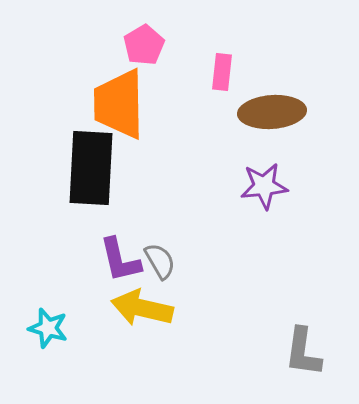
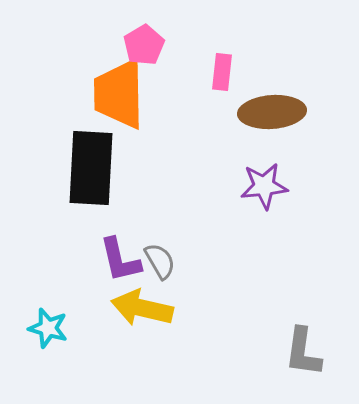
orange trapezoid: moved 10 px up
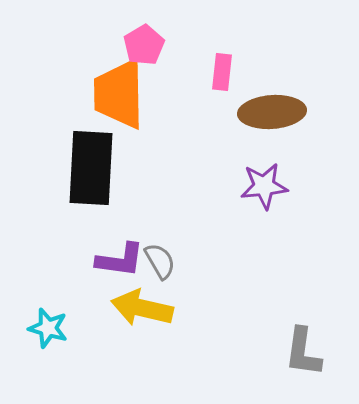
purple L-shape: rotated 69 degrees counterclockwise
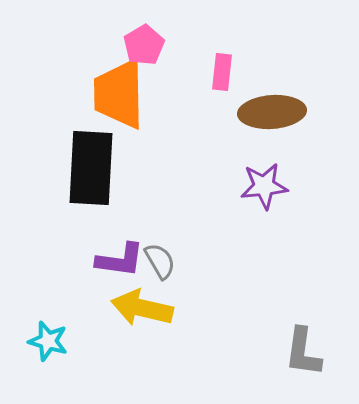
cyan star: moved 13 px down
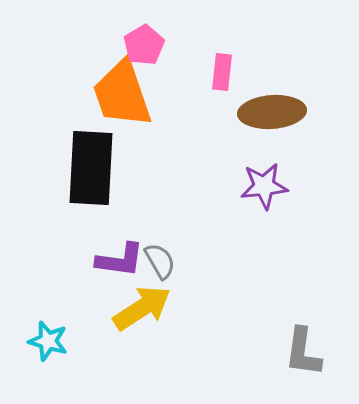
orange trapezoid: moved 3 px right; rotated 18 degrees counterclockwise
yellow arrow: rotated 134 degrees clockwise
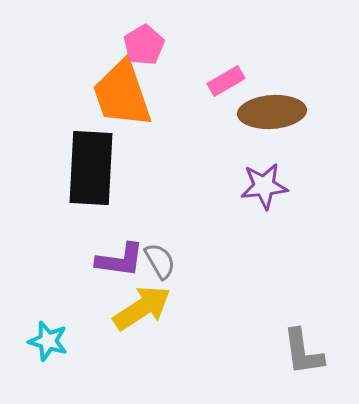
pink rectangle: moved 4 px right, 9 px down; rotated 54 degrees clockwise
gray L-shape: rotated 16 degrees counterclockwise
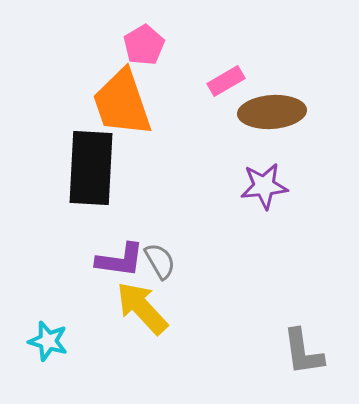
orange trapezoid: moved 9 px down
yellow arrow: rotated 100 degrees counterclockwise
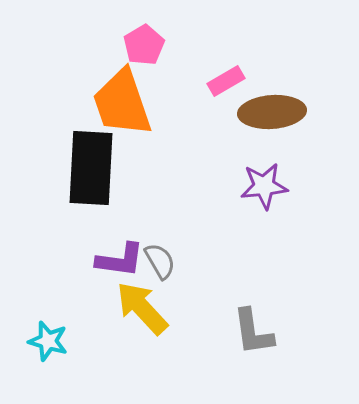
gray L-shape: moved 50 px left, 20 px up
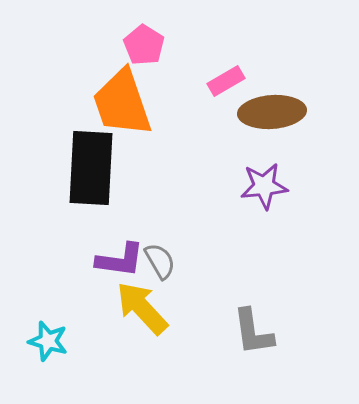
pink pentagon: rotated 9 degrees counterclockwise
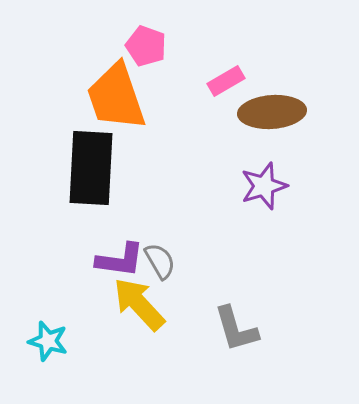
pink pentagon: moved 2 px right, 1 px down; rotated 12 degrees counterclockwise
orange trapezoid: moved 6 px left, 6 px up
purple star: rotated 12 degrees counterclockwise
yellow arrow: moved 3 px left, 4 px up
gray L-shape: moved 17 px left, 3 px up; rotated 8 degrees counterclockwise
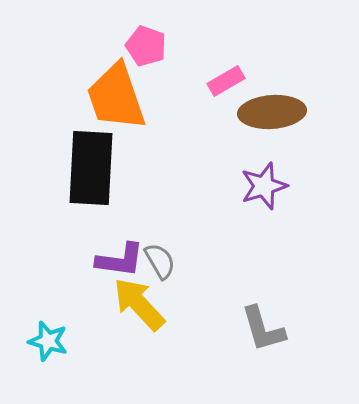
gray L-shape: moved 27 px right
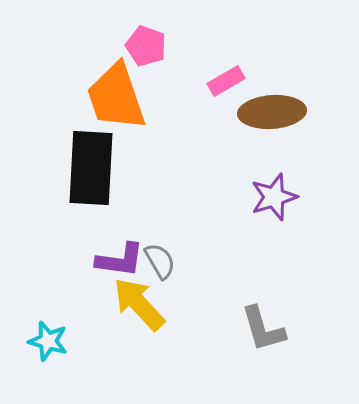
purple star: moved 10 px right, 11 px down
